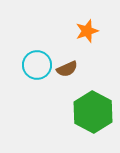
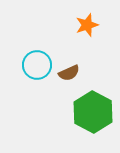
orange star: moved 6 px up
brown semicircle: moved 2 px right, 4 px down
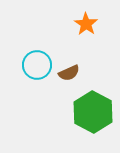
orange star: moved 1 px left, 1 px up; rotated 20 degrees counterclockwise
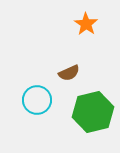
cyan circle: moved 35 px down
green hexagon: rotated 18 degrees clockwise
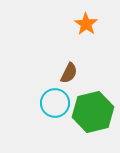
brown semicircle: rotated 40 degrees counterclockwise
cyan circle: moved 18 px right, 3 px down
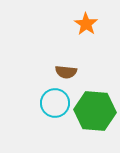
brown semicircle: moved 3 px left, 1 px up; rotated 70 degrees clockwise
green hexagon: moved 2 px right, 1 px up; rotated 18 degrees clockwise
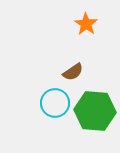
brown semicircle: moved 7 px right; rotated 40 degrees counterclockwise
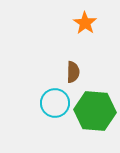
orange star: moved 1 px left, 1 px up
brown semicircle: rotated 55 degrees counterclockwise
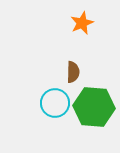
orange star: moved 3 px left; rotated 15 degrees clockwise
green hexagon: moved 1 px left, 4 px up
